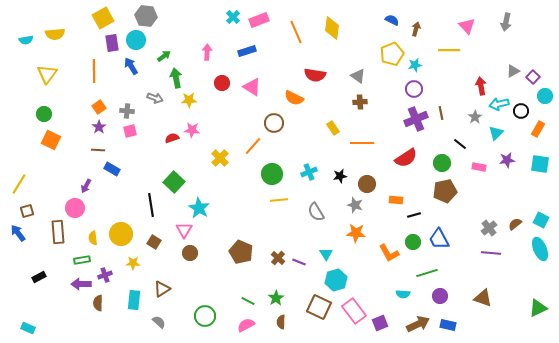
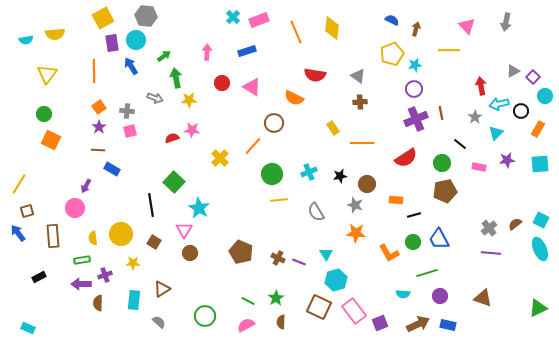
cyan square at (540, 164): rotated 12 degrees counterclockwise
brown rectangle at (58, 232): moved 5 px left, 4 px down
brown cross at (278, 258): rotated 16 degrees counterclockwise
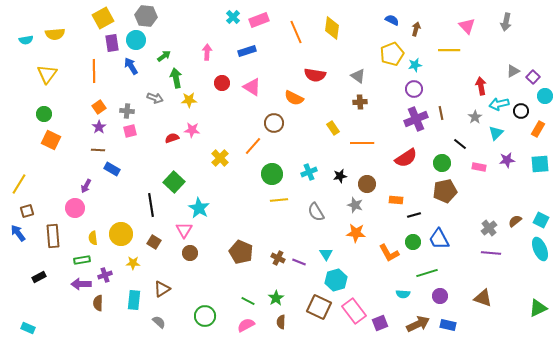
brown semicircle at (515, 224): moved 3 px up
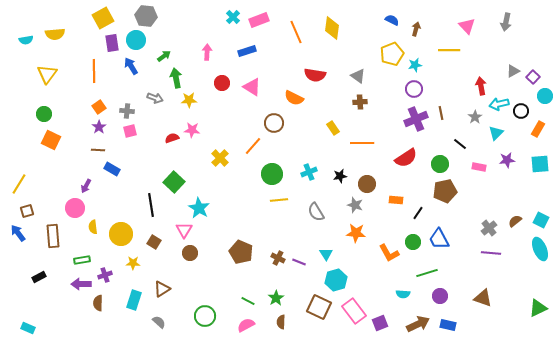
green circle at (442, 163): moved 2 px left, 1 px down
black line at (414, 215): moved 4 px right, 2 px up; rotated 40 degrees counterclockwise
yellow semicircle at (93, 238): moved 11 px up
cyan rectangle at (134, 300): rotated 12 degrees clockwise
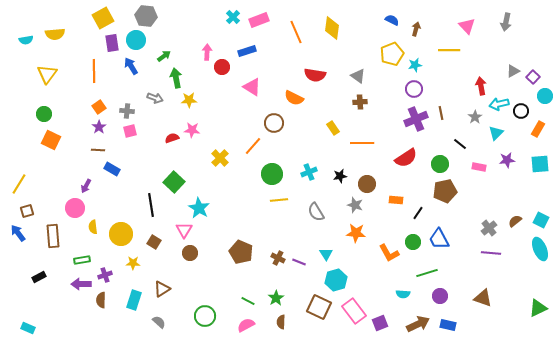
red circle at (222, 83): moved 16 px up
brown semicircle at (98, 303): moved 3 px right, 3 px up
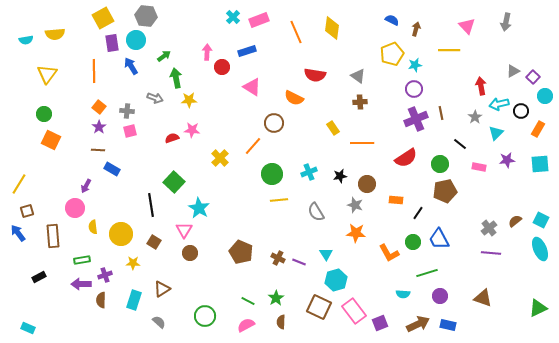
orange square at (99, 107): rotated 16 degrees counterclockwise
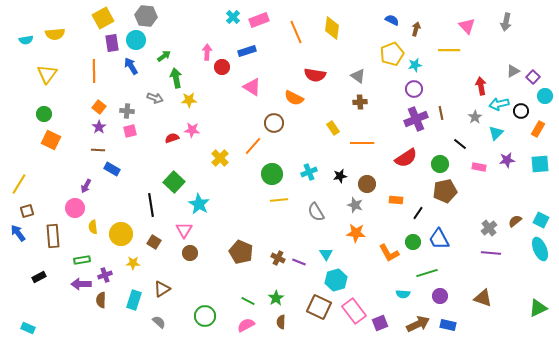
cyan star at (199, 208): moved 4 px up
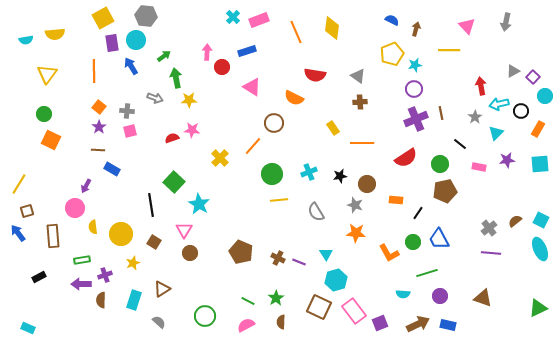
yellow star at (133, 263): rotated 24 degrees counterclockwise
